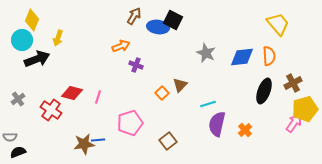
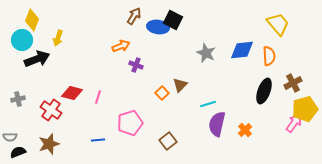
blue diamond: moved 7 px up
gray cross: rotated 24 degrees clockwise
brown star: moved 35 px left; rotated 10 degrees counterclockwise
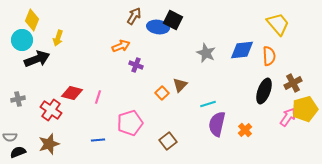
pink arrow: moved 6 px left, 6 px up
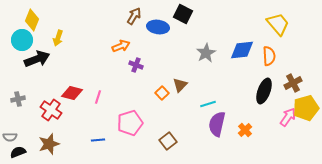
black square: moved 10 px right, 6 px up
gray star: rotated 18 degrees clockwise
yellow pentagon: moved 1 px right, 1 px up
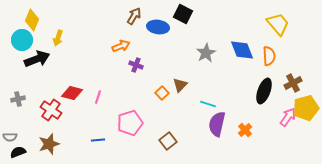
blue diamond: rotated 75 degrees clockwise
cyan line: rotated 35 degrees clockwise
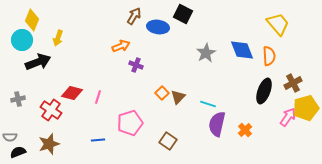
black arrow: moved 1 px right, 3 px down
brown triangle: moved 2 px left, 12 px down
brown square: rotated 18 degrees counterclockwise
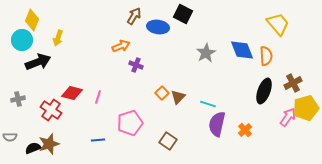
orange semicircle: moved 3 px left
black semicircle: moved 15 px right, 4 px up
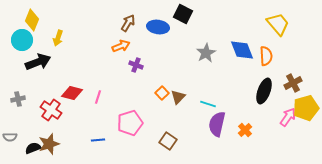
brown arrow: moved 6 px left, 7 px down
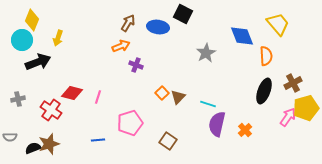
blue diamond: moved 14 px up
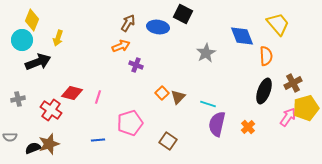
orange cross: moved 3 px right, 3 px up
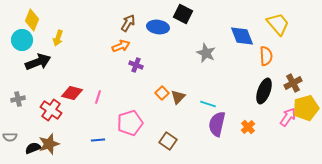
gray star: rotated 18 degrees counterclockwise
